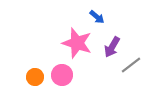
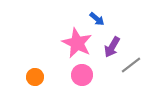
blue arrow: moved 2 px down
pink star: rotated 8 degrees clockwise
pink circle: moved 20 px right
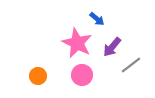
purple arrow: rotated 10 degrees clockwise
orange circle: moved 3 px right, 1 px up
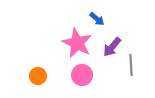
gray line: rotated 55 degrees counterclockwise
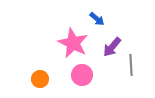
pink star: moved 4 px left
orange circle: moved 2 px right, 3 px down
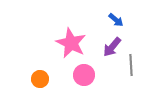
blue arrow: moved 19 px right, 1 px down
pink star: moved 2 px left
pink circle: moved 2 px right
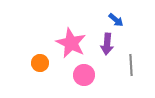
purple arrow: moved 5 px left, 3 px up; rotated 35 degrees counterclockwise
orange circle: moved 16 px up
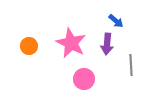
blue arrow: moved 1 px down
orange circle: moved 11 px left, 17 px up
pink circle: moved 4 px down
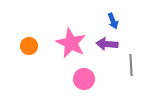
blue arrow: moved 3 px left; rotated 28 degrees clockwise
purple arrow: rotated 90 degrees clockwise
